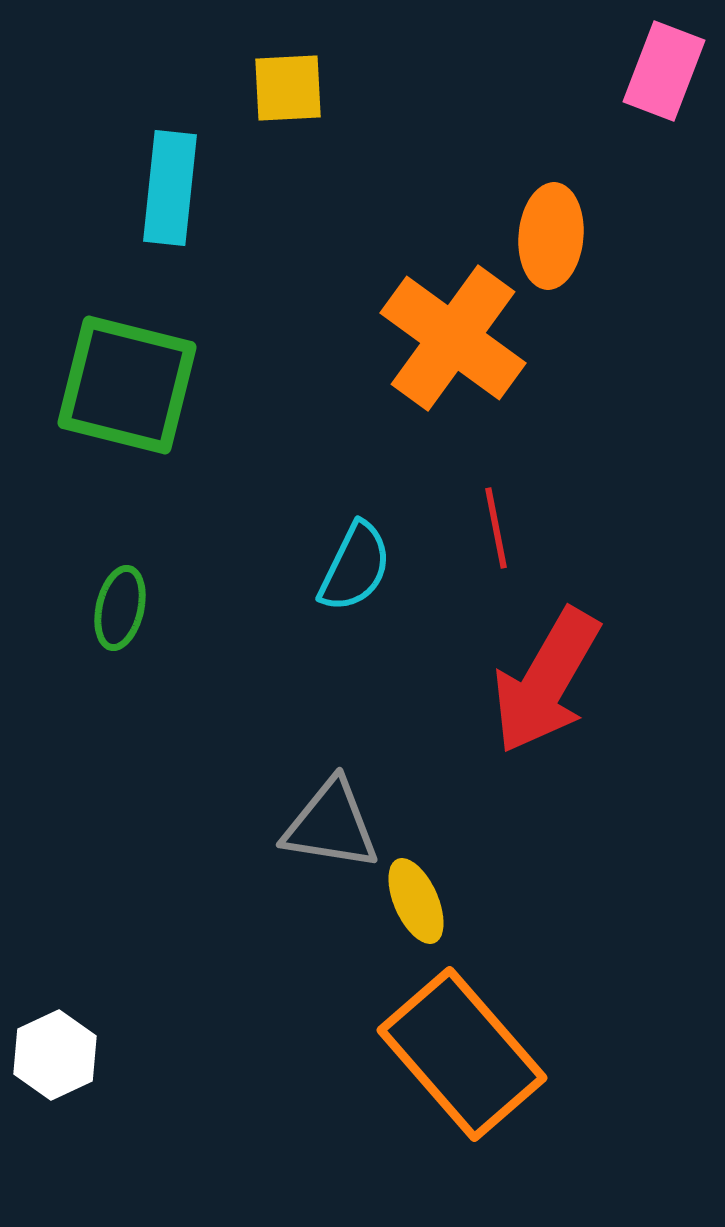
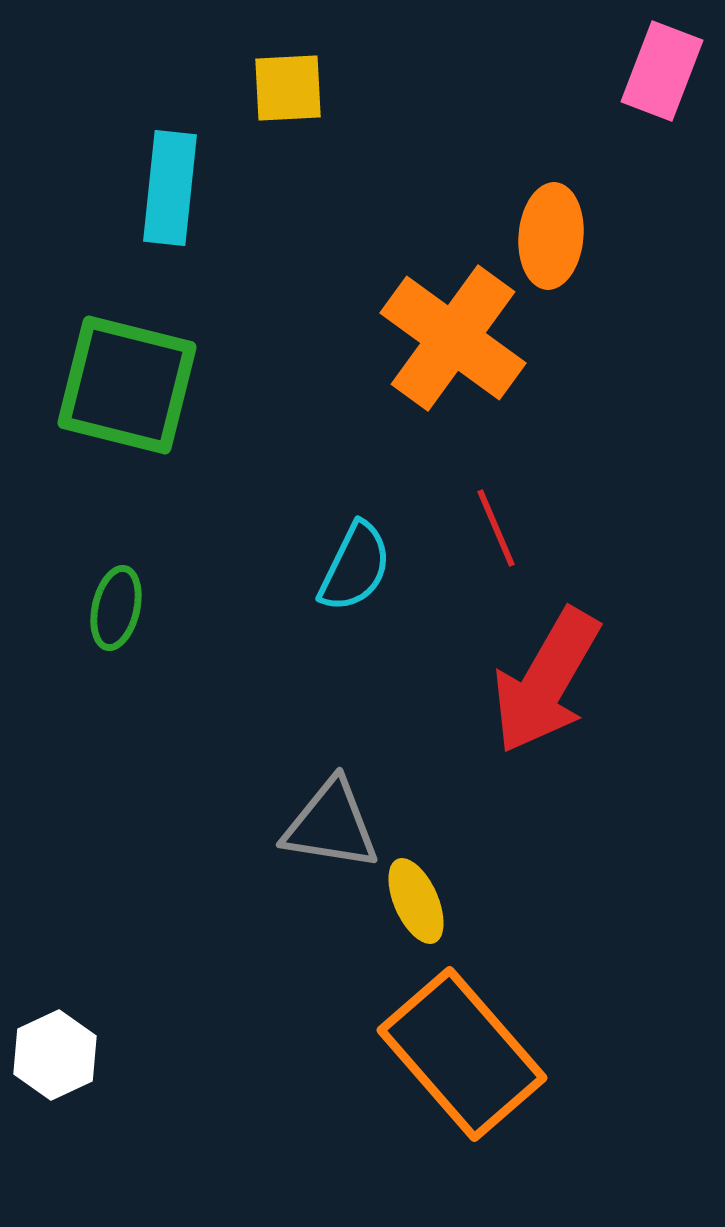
pink rectangle: moved 2 px left
red line: rotated 12 degrees counterclockwise
green ellipse: moved 4 px left
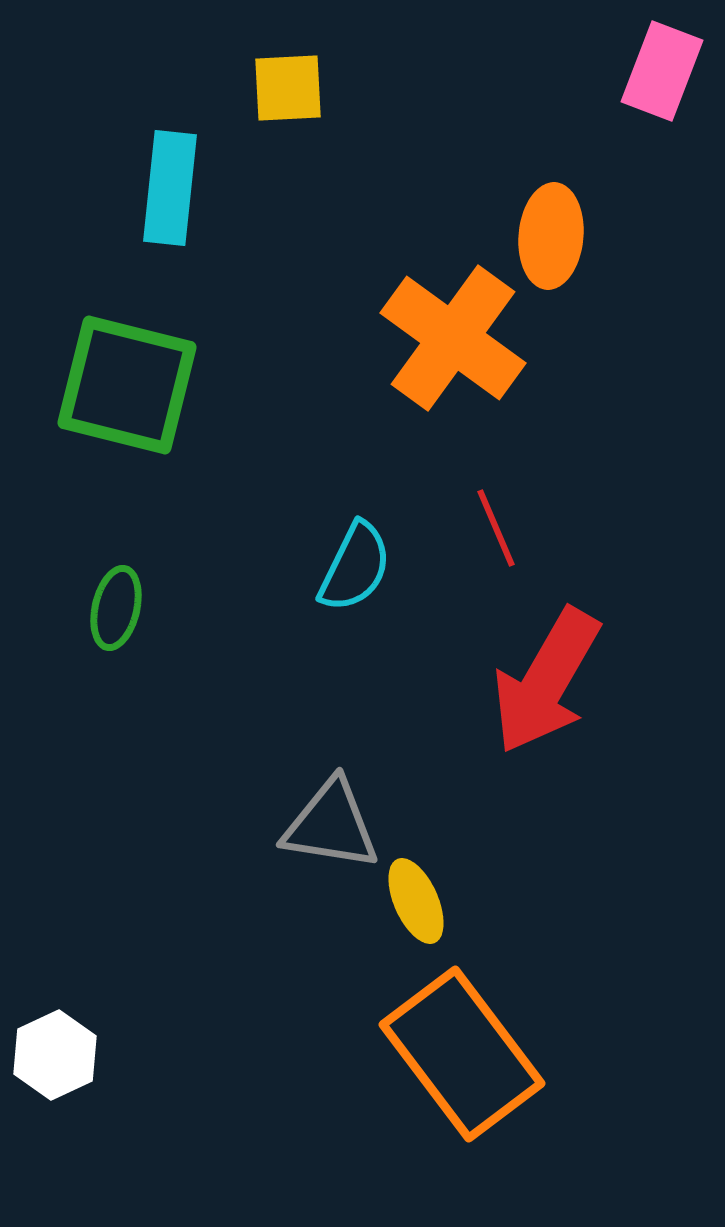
orange rectangle: rotated 4 degrees clockwise
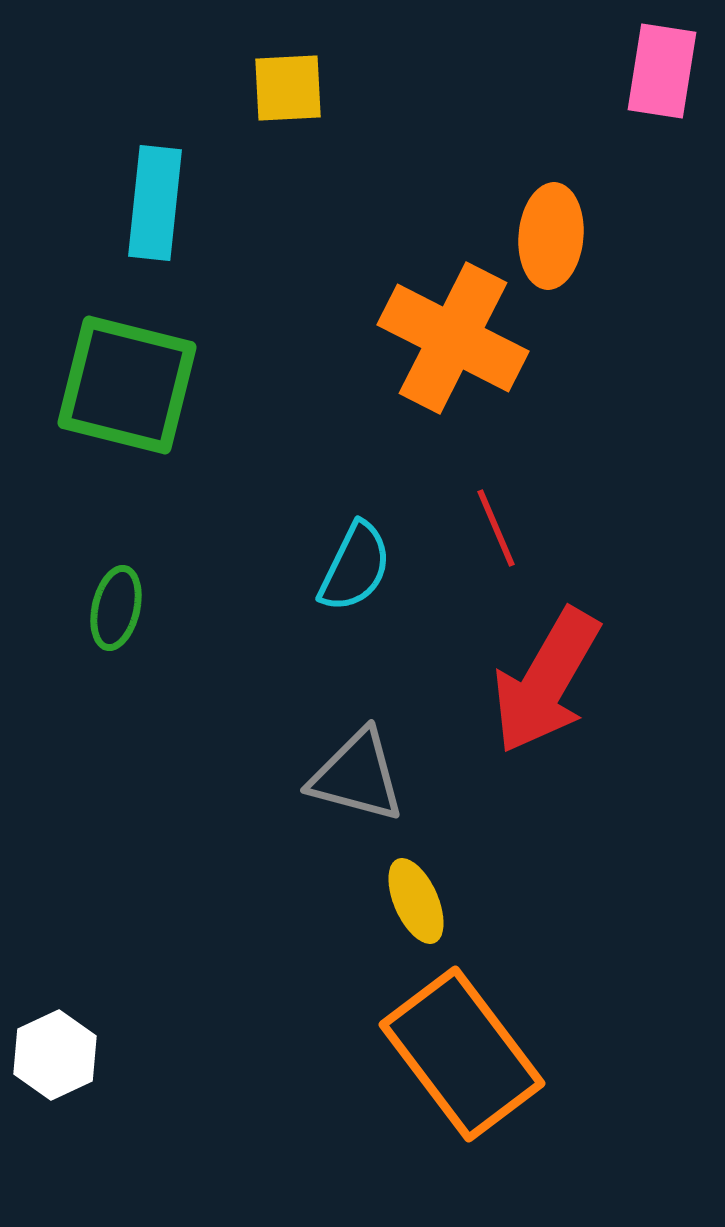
pink rectangle: rotated 12 degrees counterclockwise
cyan rectangle: moved 15 px left, 15 px down
orange cross: rotated 9 degrees counterclockwise
gray triangle: moved 26 px right, 49 px up; rotated 6 degrees clockwise
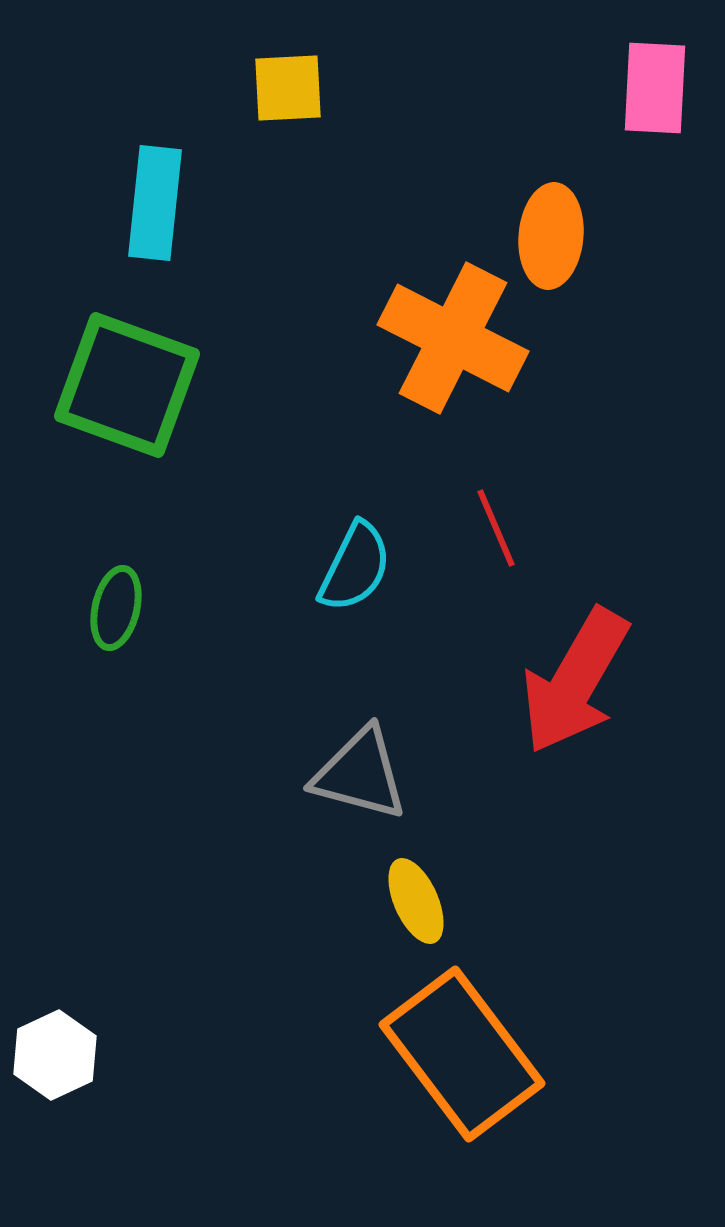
pink rectangle: moved 7 px left, 17 px down; rotated 6 degrees counterclockwise
green square: rotated 6 degrees clockwise
red arrow: moved 29 px right
gray triangle: moved 3 px right, 2 px up
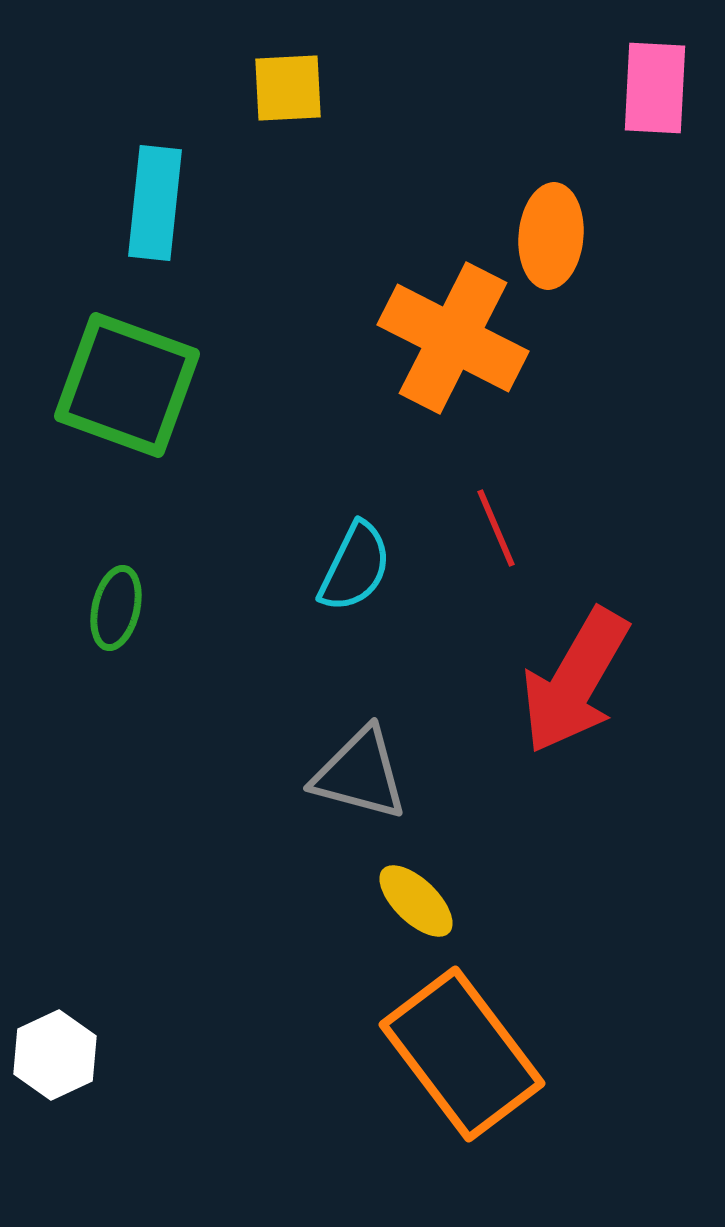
yellow ellipse: rotated 22 degrees counterclockwise
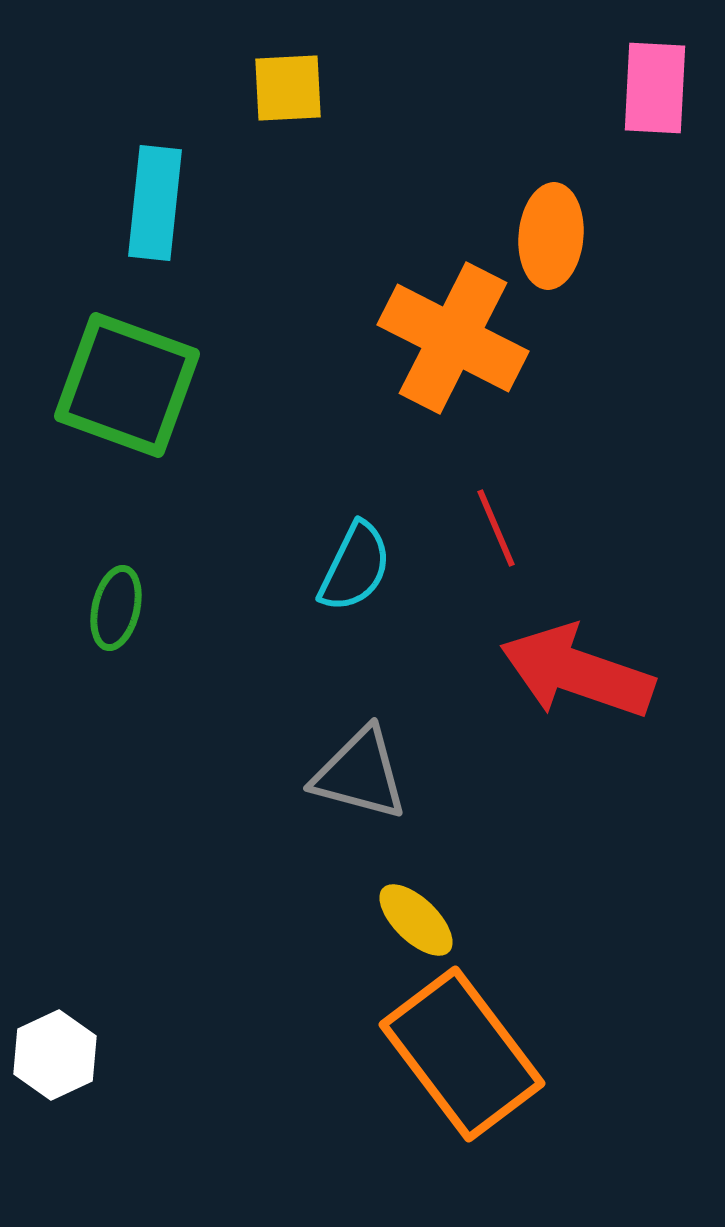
red arrow: moved 2 px right, 9 px up; rotated 79 degrees clockwise
yellow ellipse: moved 19 px down
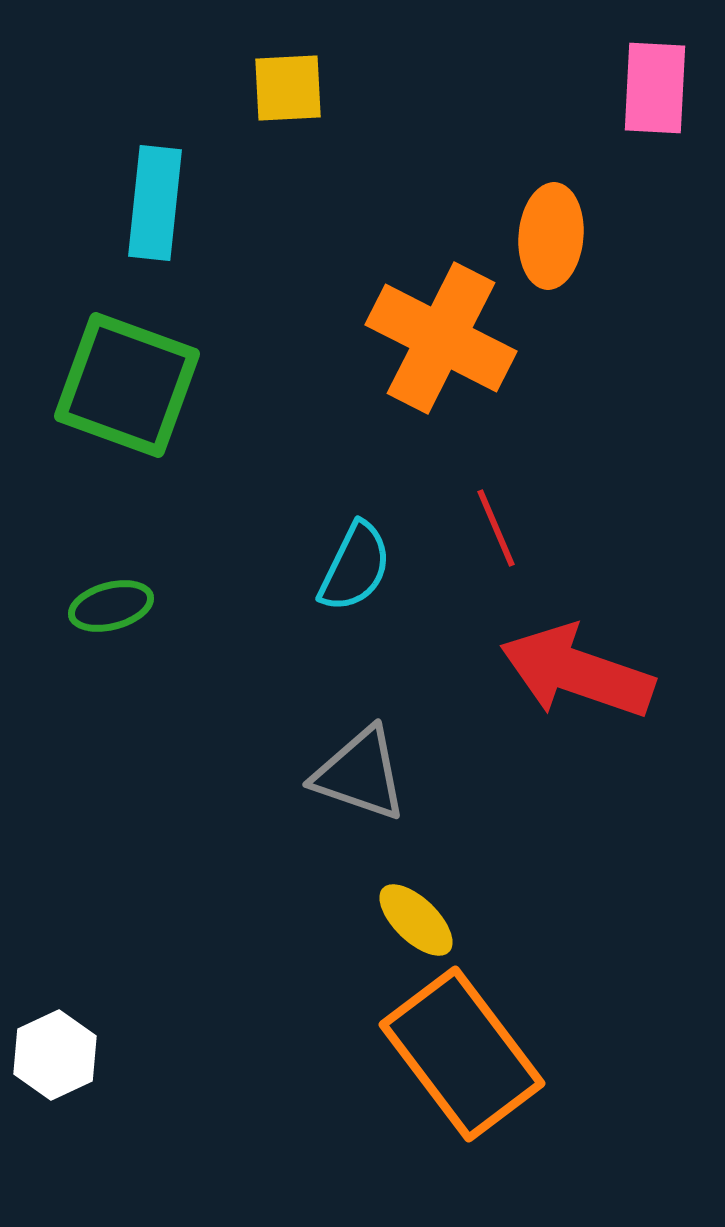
orange cross: moved 12 px left
green ellipse: moved 5 px left, 2 px up; rotated 62 degrees clockwise
gray triangle: rotated 4 degrees clockwise
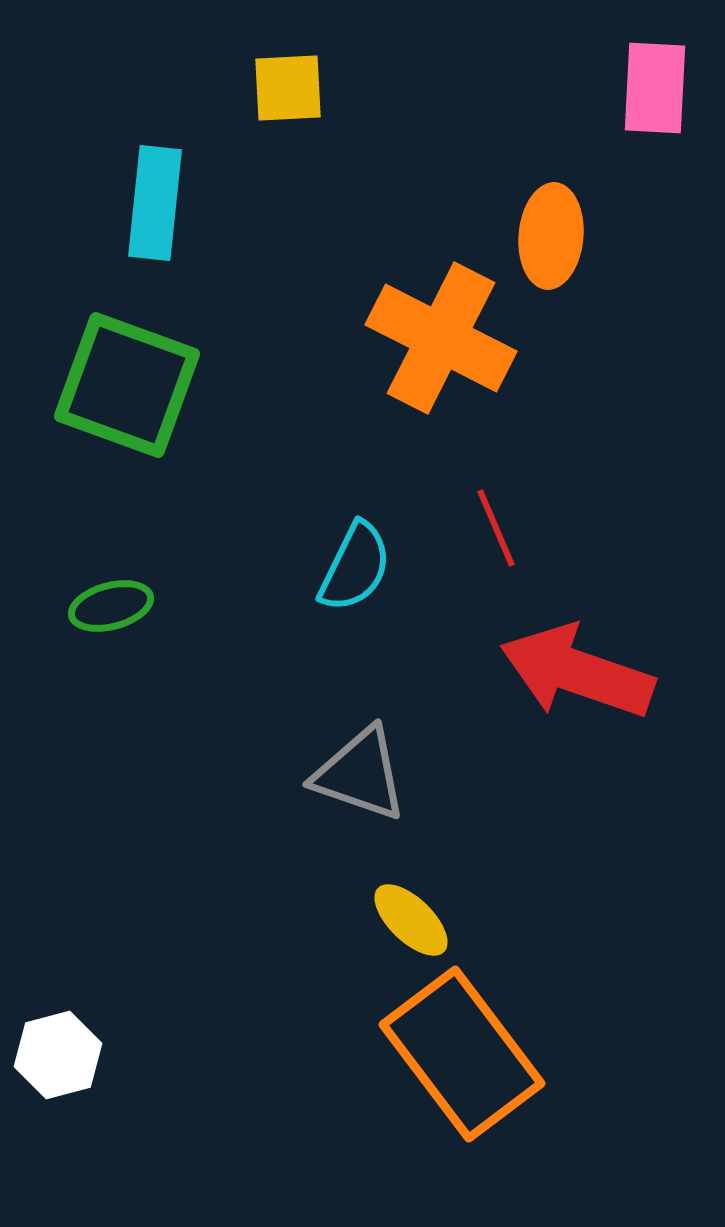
yellow ellipse: moved 5 px left
white hexagon: moved 3 px right; rotated 10 degrees clockwise
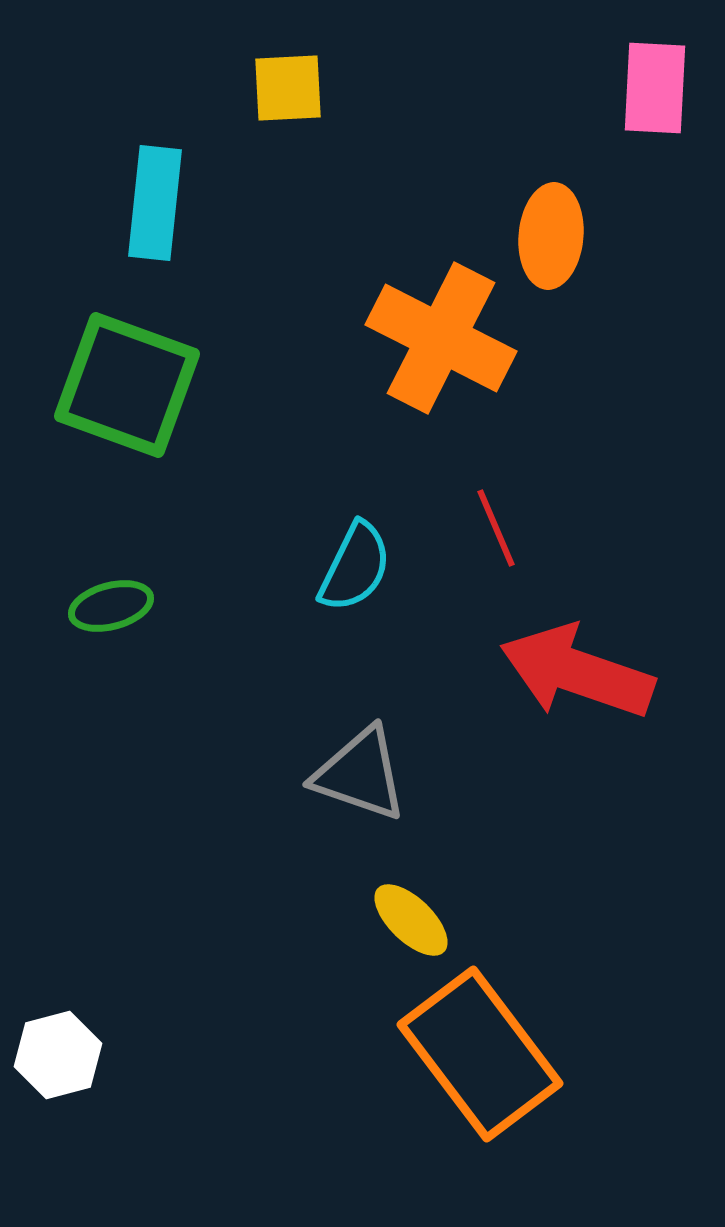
orange rectangle: moved 18 px right
